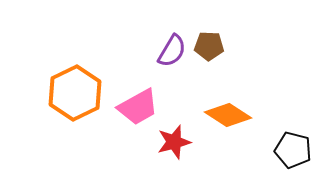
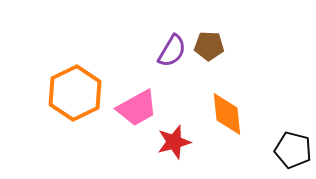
pink trapezoid: moved 1 px left, 1 px down
orange diamond: moved 1 px left, 1 px up; rotated 51 degrees clockwise
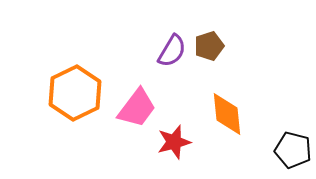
brown pentagon: rotated 20 degrees counterclockwise
pink trapezoid: rotated 24 degrees counterclockwise
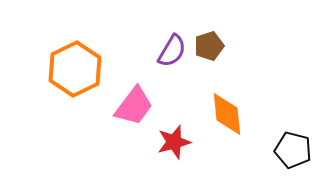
orange hexagon: moved 24 px up
pink trapezoid: moved 3 px left, 2 px up
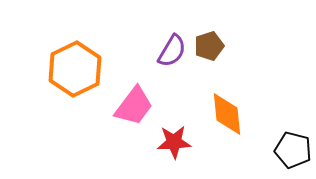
red star: rotated 12 degrees clockwise
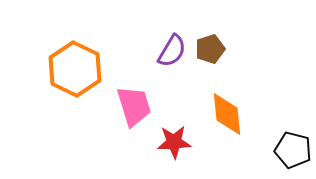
brown pentagon: moved 1 px right, 3 px down
orange hexagon: rotated 8 degrees counterclockwise
pink trapezoid: rotated 54 degrees counterclockwise
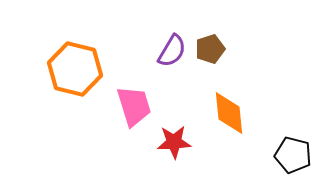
orange hexagon: rotated 12 degrees counterclockwise
orange diamond: moved 2 px right, 1 px up
black pentagon: moved 5 px down
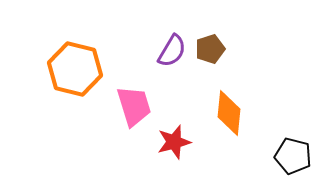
orange diamond: rotated 12 degrees clockwise
red star: rotated 12 degrees counterclockwise
black pentagon: moved 1 px down
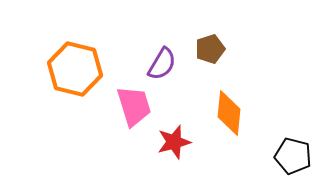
purple semicircle: moved 10 px left, 13 px down
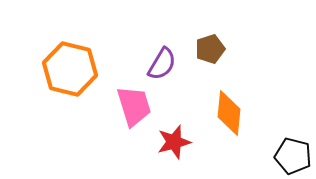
orange hexagon: moved 5 px left
